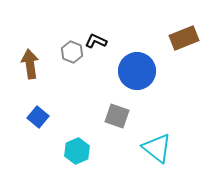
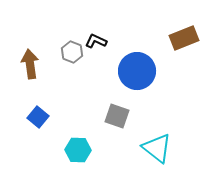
cyan hexagon: moved 1 px right, 1 px up; rotated 25 degrees clockwise
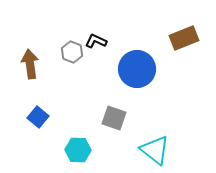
blue circle: moved 2 px up
gray square: moved 3 px left, 2 px down
cyan triangle: moved 2 px left, 2 px down
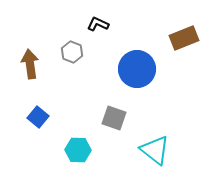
black L-shape: moved 2 px right, 17 px up
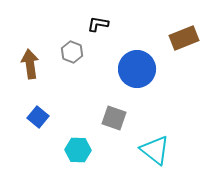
black L-shape: rotated 15 degrees counterclockwise
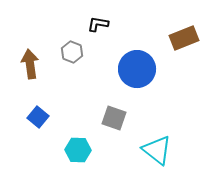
cyan triangle: moved 2 px right
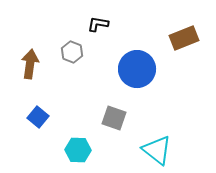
brown arrow: rotated 16 degrees clockwise
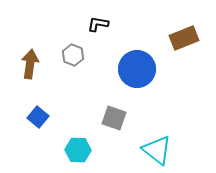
gray hexagon: moved 1 px right, 3 px down
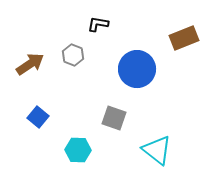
brown arrow: rotated 48 degrees clockwise
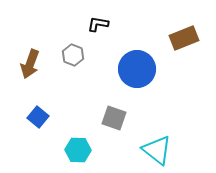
brown arrow: rotated 144 degrees clockwise
